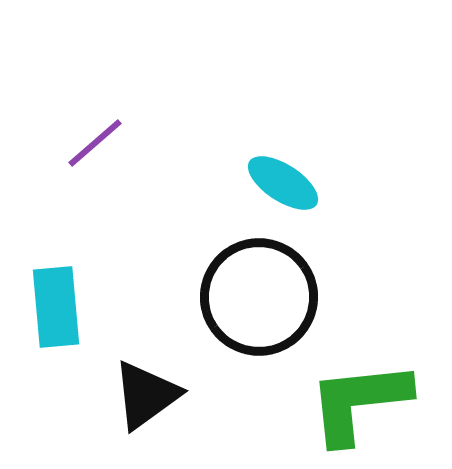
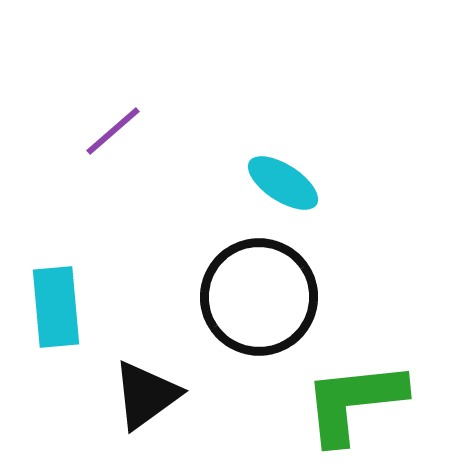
purple line: moved 18 px right, 12 px up
green L-shape: moved 5 px left
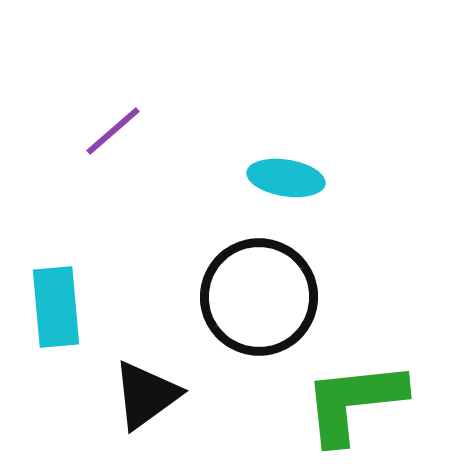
cyan ellipse: moved 3 px right, 5 px up; rotated 24 degrees counterclockwise
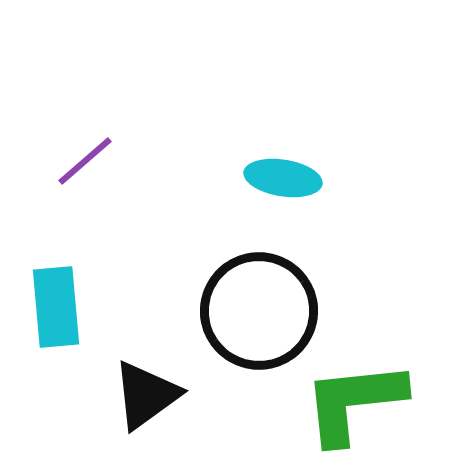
purple line: moved 28 px left, 30 px down
cyan ellipse: moved 3 px left
black circle: moved 14 px down
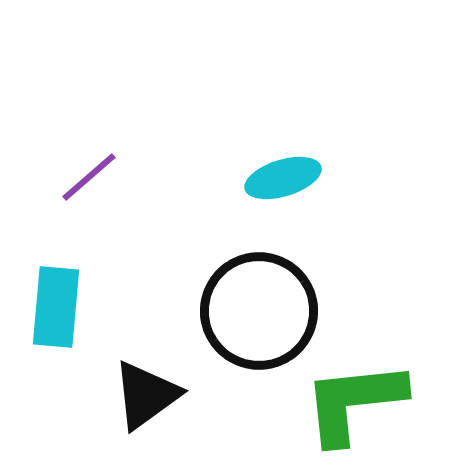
purple line: moved 4 px right, 16 px down
cyan ellipse: rotated 26 degrees counterclockwise
cyan rectangle: rotated 10 degrees clockwise
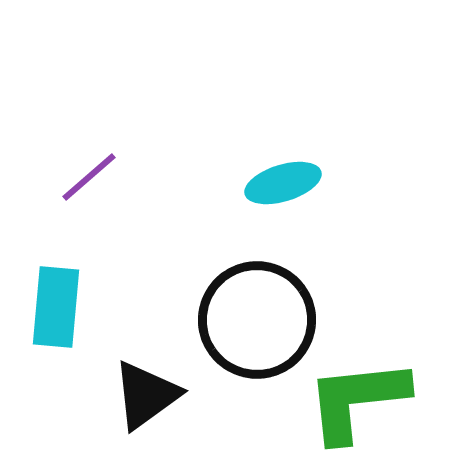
cyan ellipse: moved 5 px down
black circle: moved 2 px left, 9 px down
green L-shape: moved 3 px right, 2 px up
